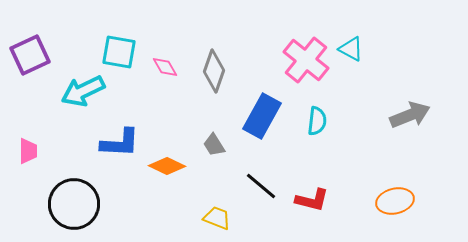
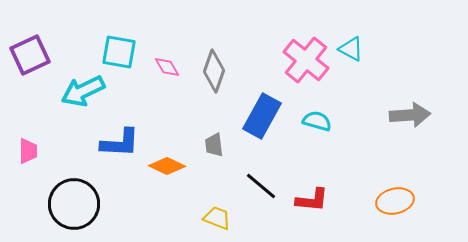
pink diamond: moved 2 px right
gray arrow: rotated 18 degrees clockwise
cyan semicircle: rotated 80 degrees counterclockwise
gray trapezoid: rotated 25 degrees clockwise
red L-shape: rotated 8 degrees counterclockwise
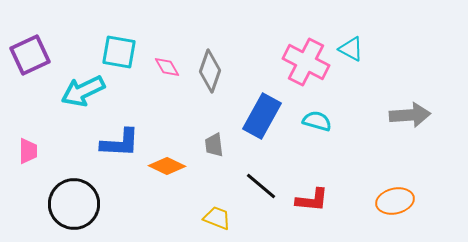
pink cross: moved 2 px down; rotated 12 degrees counterclockwise
gray diamond: moved 4 px left
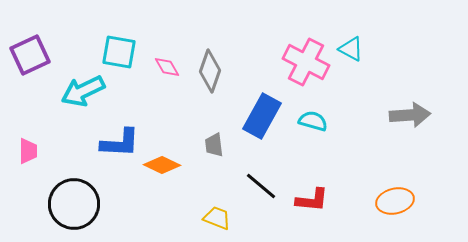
cyan semicircle: moved 4 px left
orange diamond: moved 5 px left, 1 px up
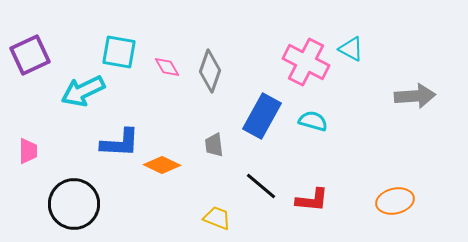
gray arrow: moved 5 px right, 19 px up
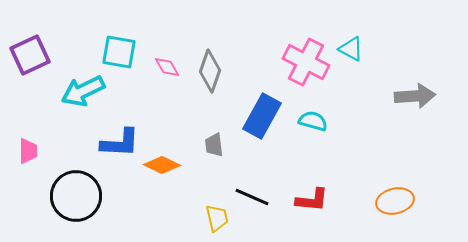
black line: moved 9 px left, 11 px down; rotated 16 degrees counterclockwise
black circle: moved 2 px right, 8 px up
yellow trapezoid: rotated 56 degrees clockwise
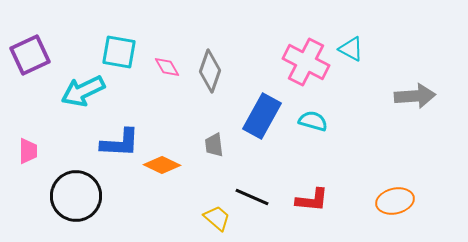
yellow trapezoid: rotated 36 degrees counterclockwise
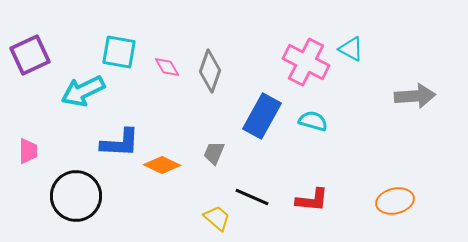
gray trapezoid: moved 8 px down; rotated 30 degrees clockwise
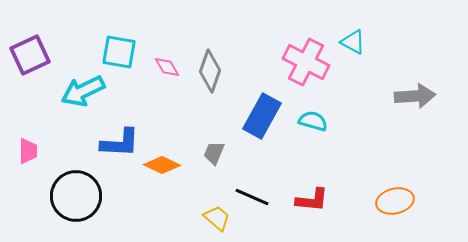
cyan triangle: moved 2 px right, 7 px up
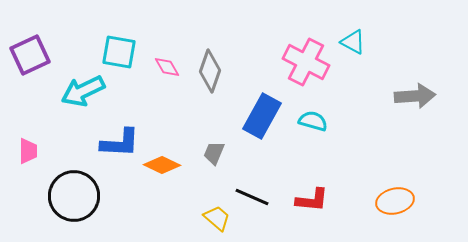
black circle: moved 2 px left
